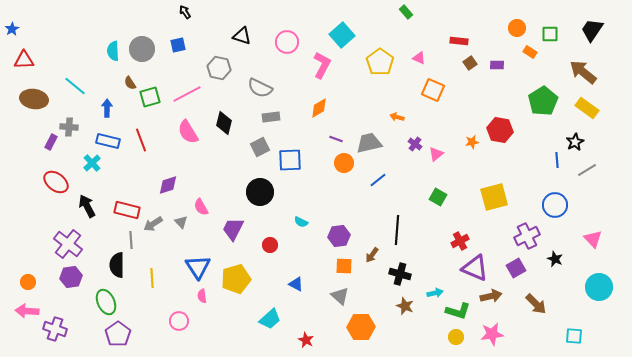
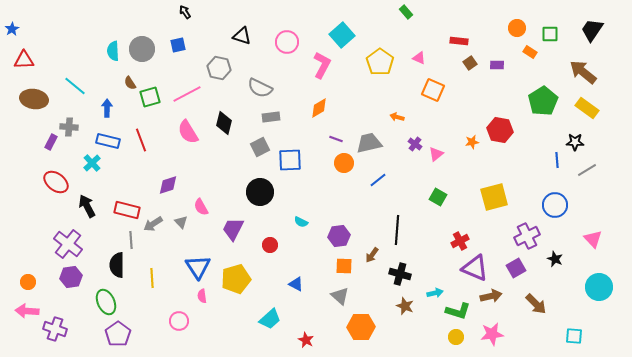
black star at (575, 142): rotated 30 degrees clockwise
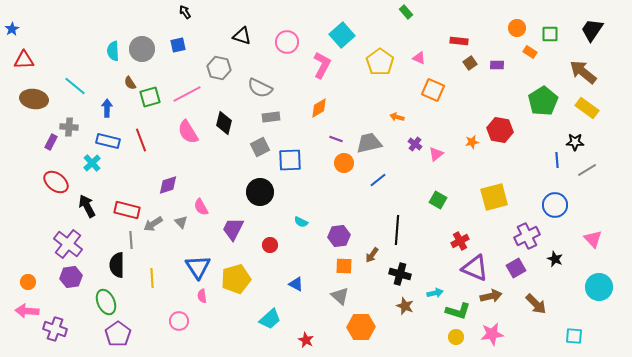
green square at (438, 197): moved 3 px down
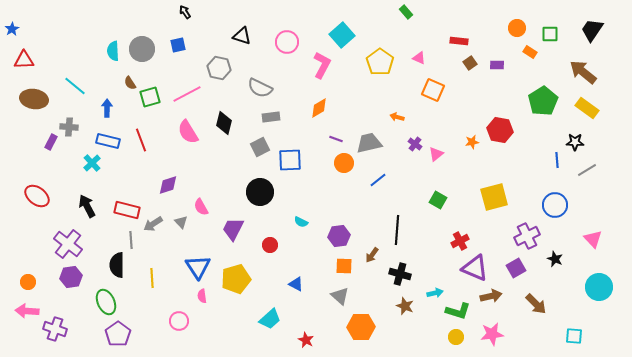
red ellipse at (56, 182): moved 19 px left, 14 px down
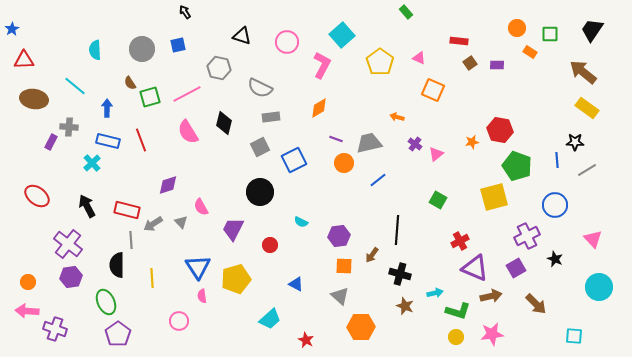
cyan semicircle at (113, 51): moved 18 px left, 1 px up
green pentagon at (543, 101): moved 26 px left, 65 px down; rotated 20 degrees counterclockwise
blue square at (290, 160): moved 4 px right; rotated 25 degrees counterclockwise
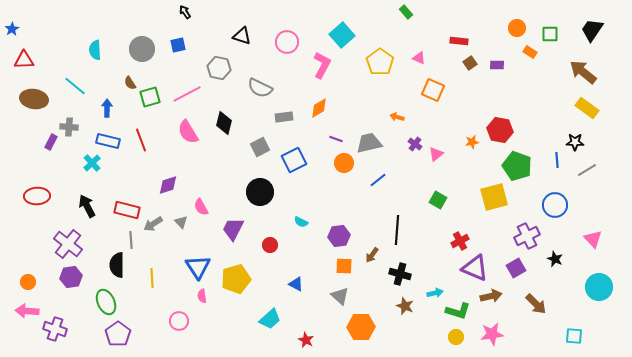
gray rectangle at (271, 117): moved 13 px right
red ellipse at (37, 196): rotated 40 degrees counterclockwise
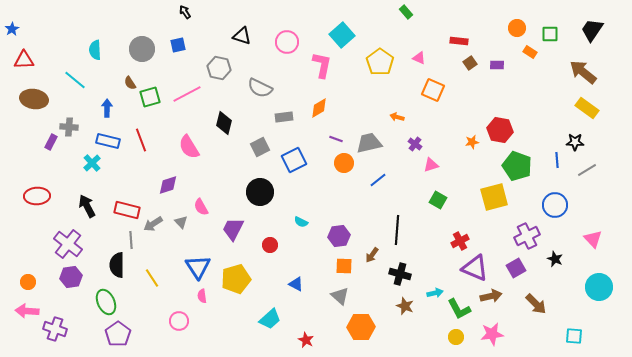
pink L-shape at (322, 65): rotated 16 degrees counterclockwise
cyan line at (75, 86): moved 6 px up
pink semicircle at (188, 132): moved 1 px right, 15 px down
pink triangle at (436, 154): moved 5 px left, 11 px down; rotated 21 degrees clockwise
yellow line at (152, 278): rotated 30 degrees counterclockwise
green L-shape at (458, 311): moved 1 px right, 2 px up; rotated 45 degrees clockwise
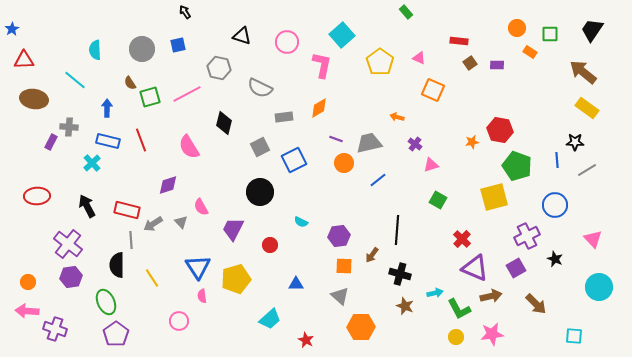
red cross at (460, 241): moved 2 px right, 2 px up; rotated 18 degrees counterclockwise
blue triangle at (296, 284): rotated 28 degrees counterclockwise
purple pentagon at (118, 334): moved 2 px left
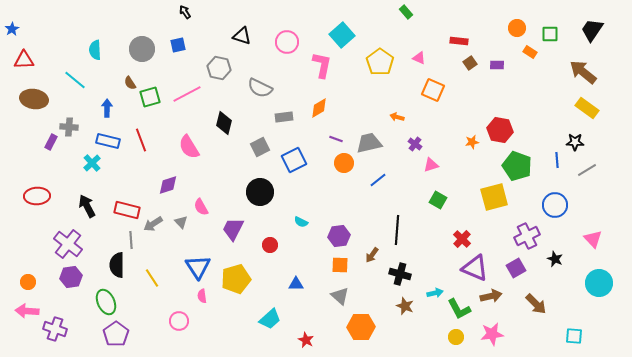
orange square at (344, 266): moved 4 px left, 1 px up
cyan circle at (599, 287): moved 4 px up
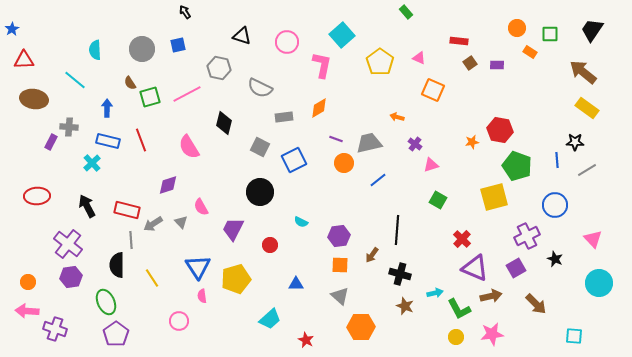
gray square at (260, 147): rotated 36 degrees counterclockwise
